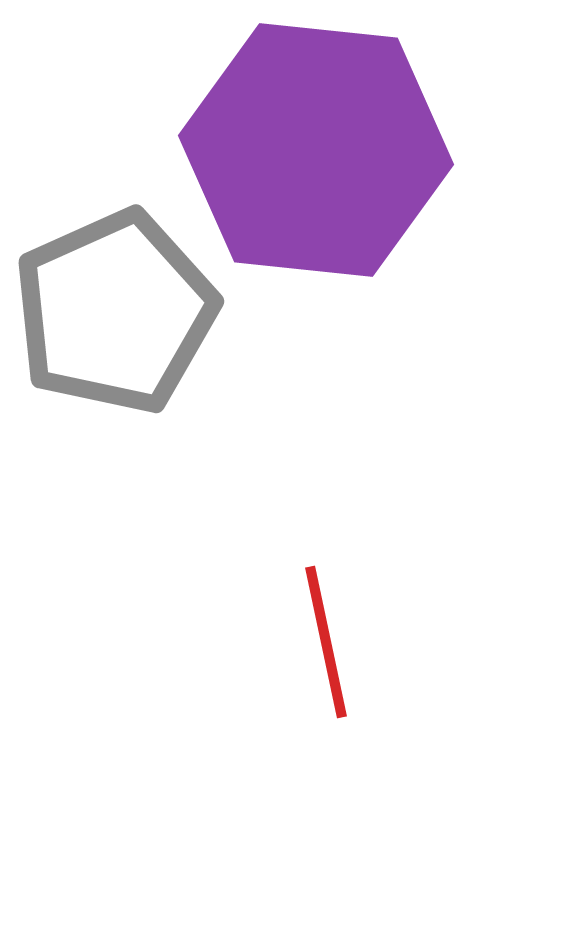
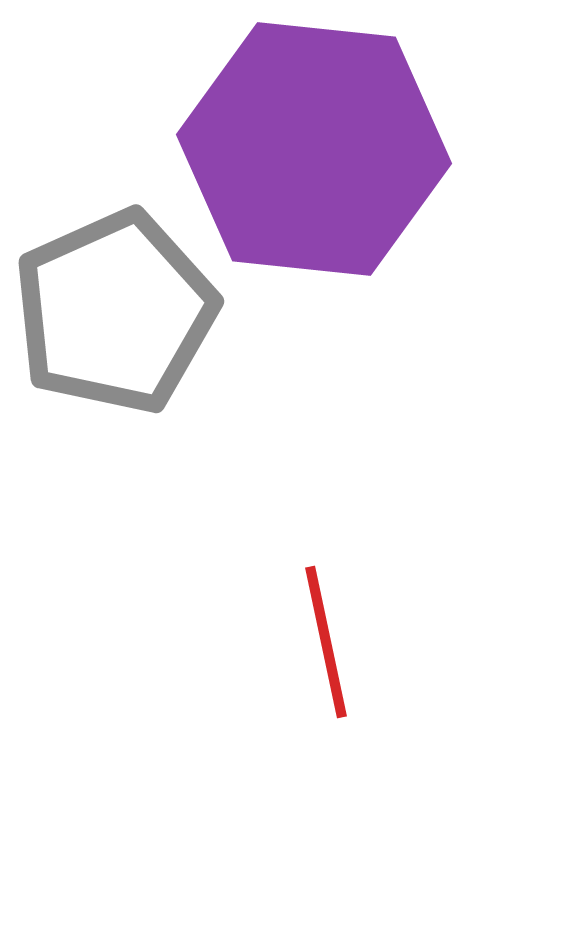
purple hexagon: moved 2 px left, 1 px up
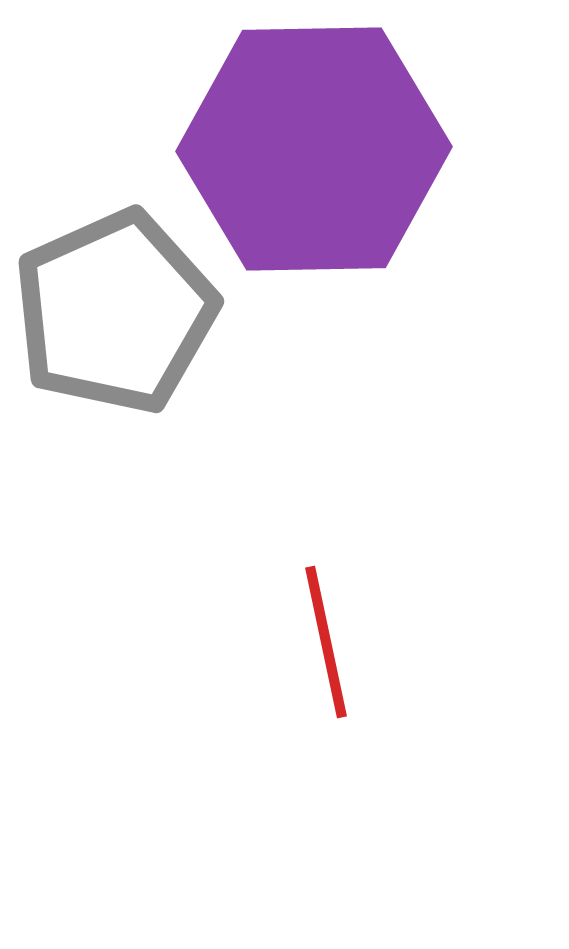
purple hexagon: rotated 7 degrees counterclockwise
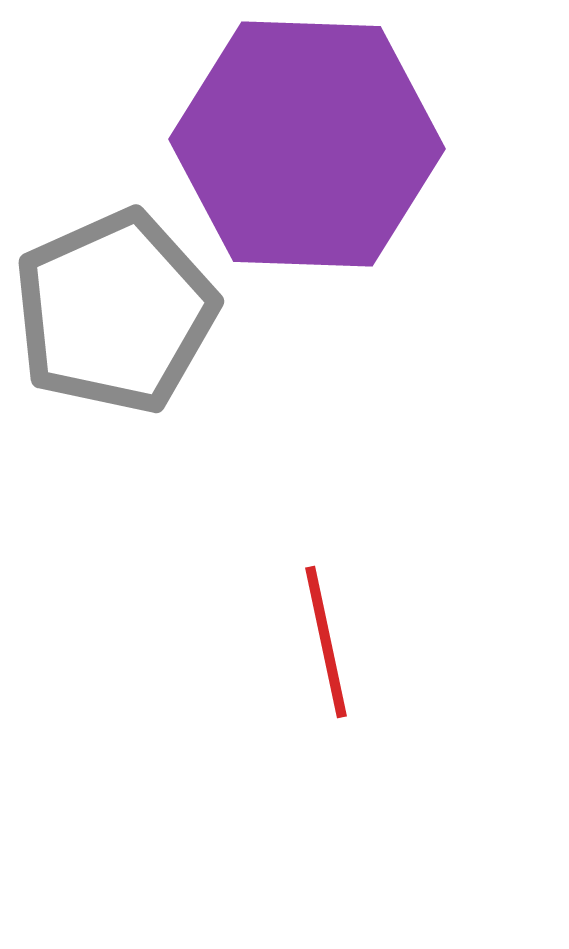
purple hexagon: moved 7 px left, 5 px up; rotated 3 degrees clockwise
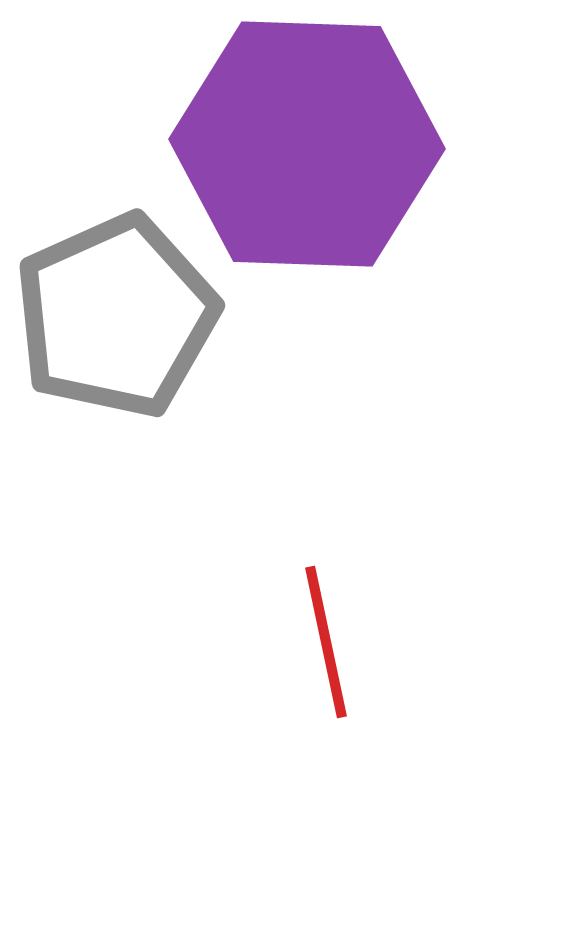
gray pentagon: moved 1 px right, 4 px down
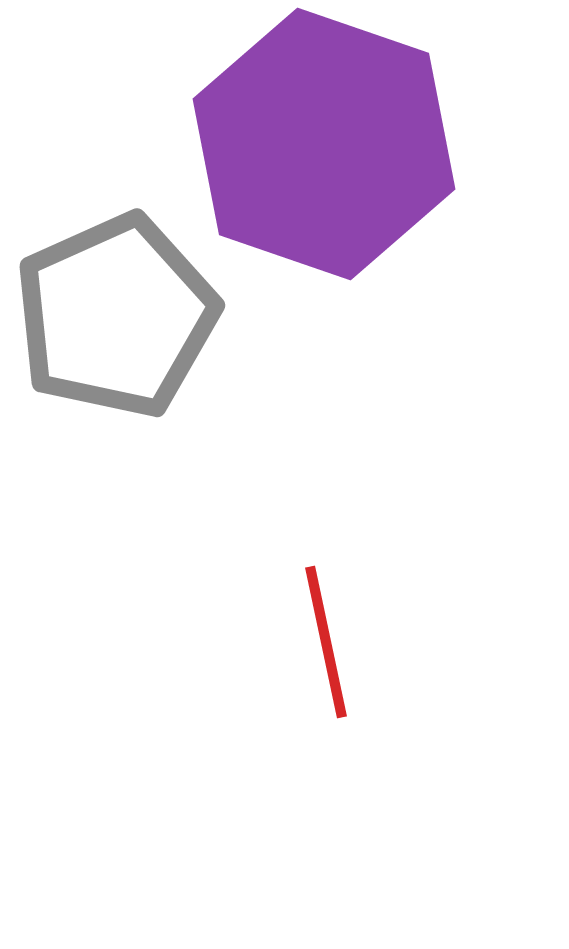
purple hexagon: moved 17 px right; rotated 17 degrees clockwise
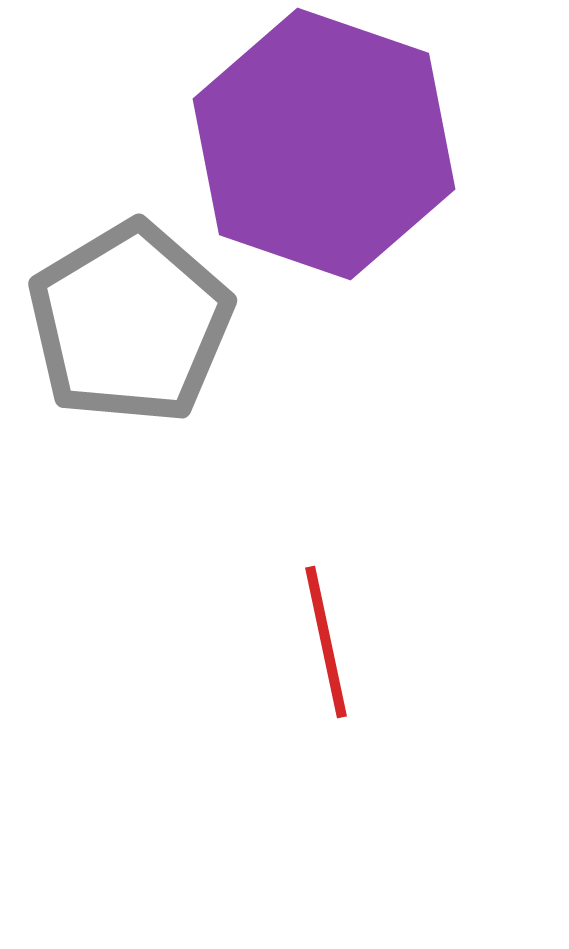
gray pentagon: moved 14 px right, 7 px down; rotated 7 degrees counterclockwise
